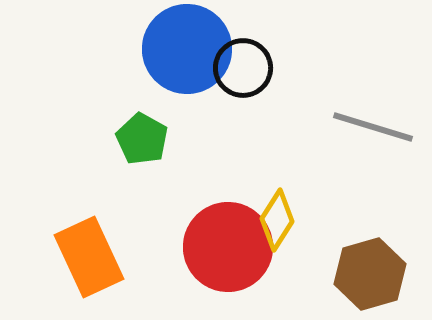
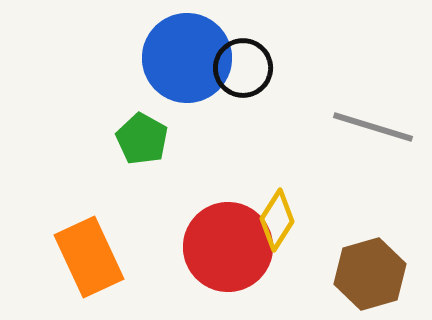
blue circle: moved 9 px down
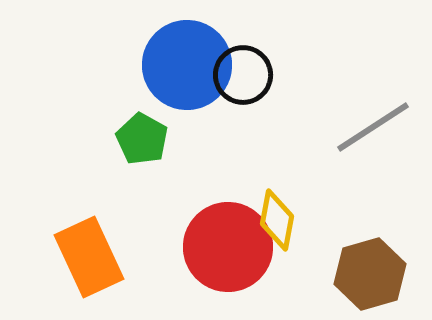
blue circle: moved 7 px down
black circle: moved 7 px down
gray line: rotated 50 degrees counterclockwise
yellow diamond: rotated 22 degrees counterclockwise
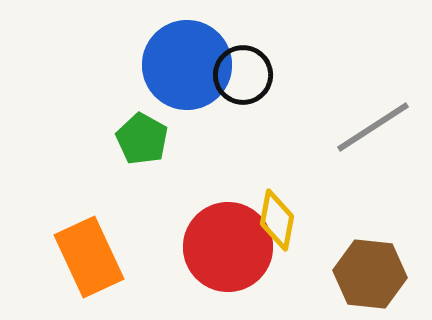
brown hexagon: rotated 22 degrees clockwise
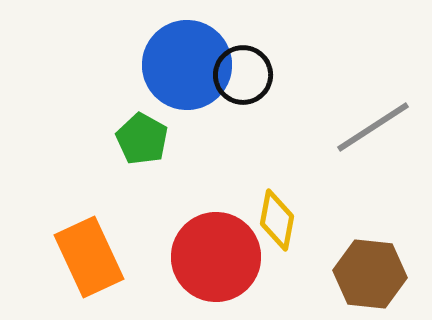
red circle: moved 12 px left, 10 px down
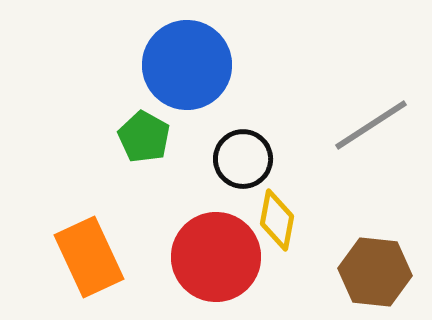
black circle: moved 84 px down
gray line: moved 2 px left, 2 px up
green pentagon: moved 2 px right, 2 px up
brown hexagon: moved 5 px right, 2 px up
